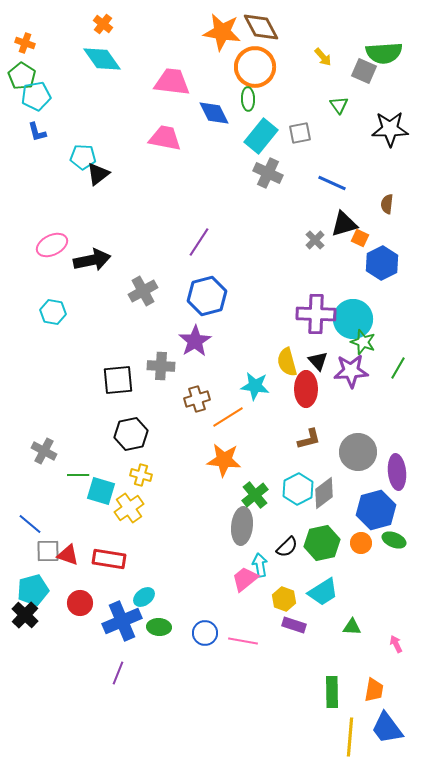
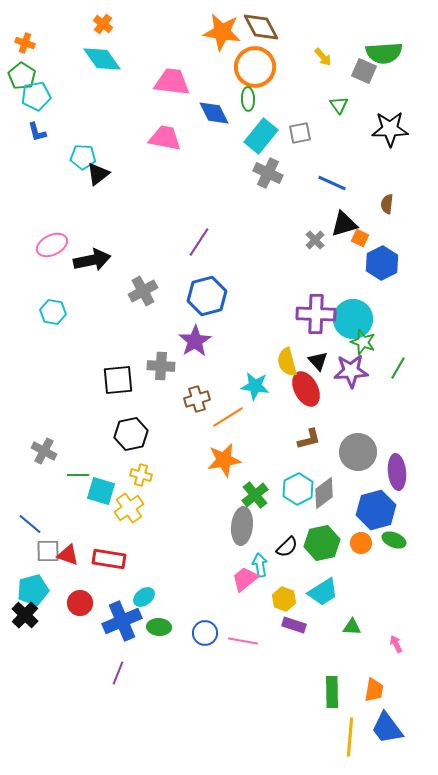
red ellipse at (306, 389): rotated 28 degrees counterclockwise
orange star at (224, 460): rotated 16 degrees counterclockwise
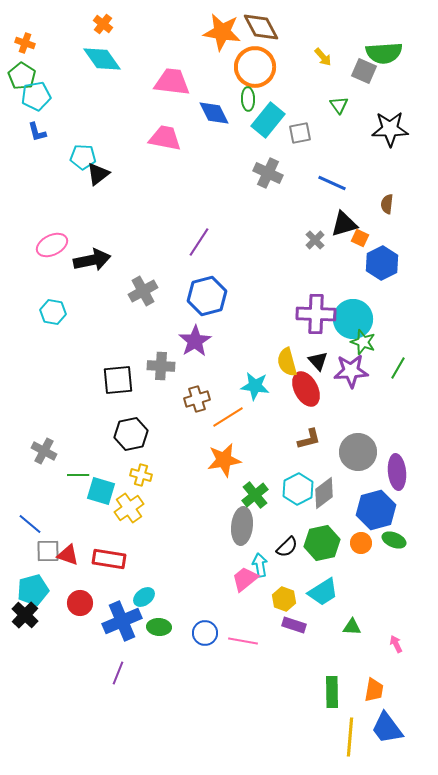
cyan rectangle at (261, 136): moved 7 px right, 16 px up
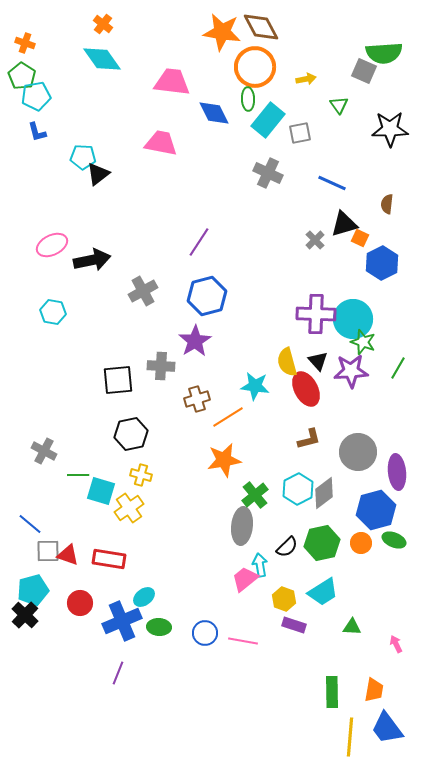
yellow arrow at (323, 57): moved 17 px left, 22 px down; rotated 60 degrees counterclockwise
pink trapezoid at (165, 138): moved 4 px left, 5 px down
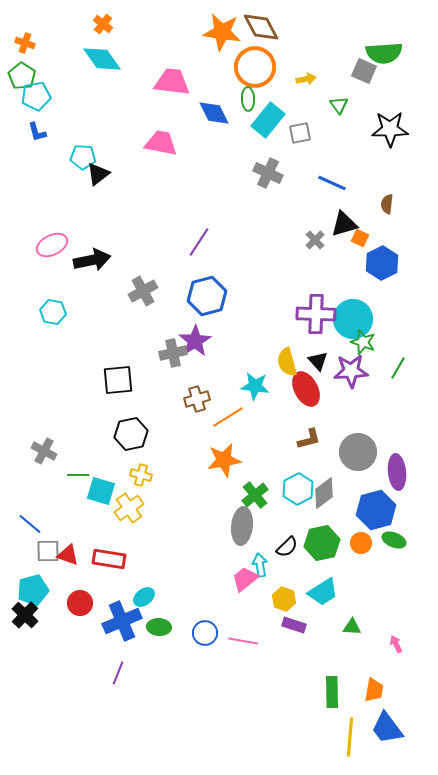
gray cross at (161, 366): moved 12 px right, 13 px up; rotated 16 degrees counterclockwise
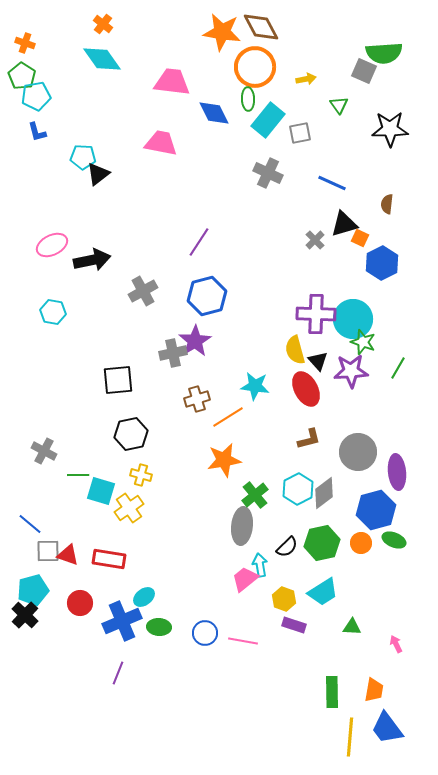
yellow semicircle at (287, 362): moved 8 px right, 12 px up
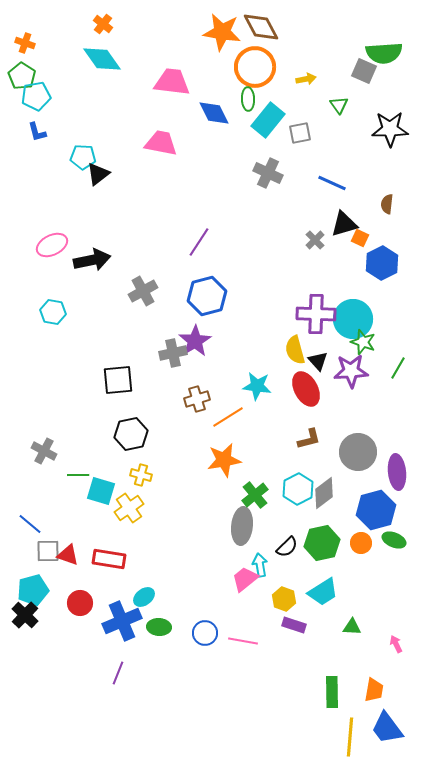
cyan star at (255, 386): moved 2 px right
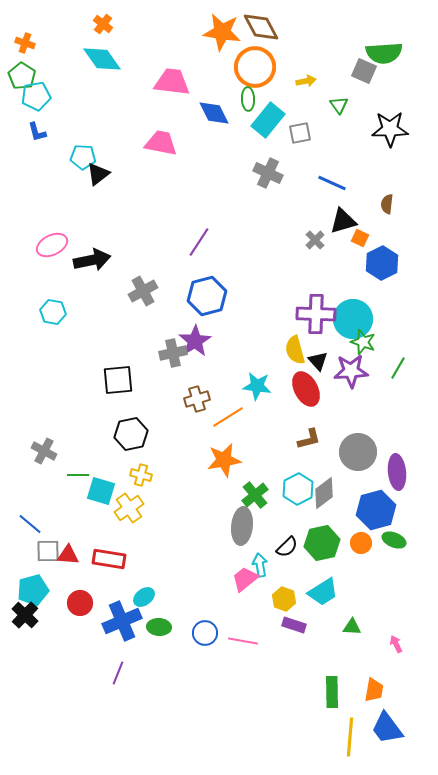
yellow arrow at (306, 79): moved 2 px down
black triangle at (344, 224): moved 1 px left, 3 px up
red triangle at (68, 555): rotated 15 degrees counterclockwise
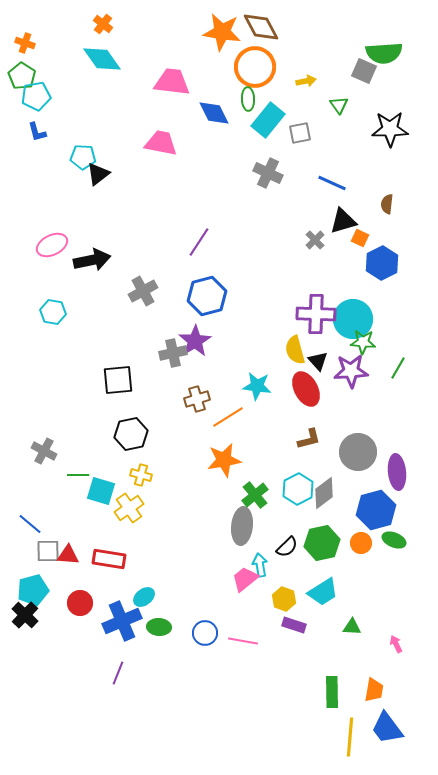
green star at (363, 342): rotated 15 degrees counterclockwise
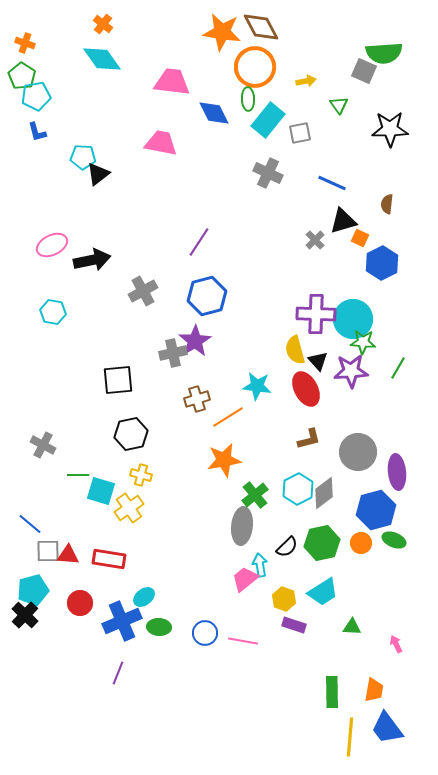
gray cross at (44, 451): moved 1 px left, 6 px up
